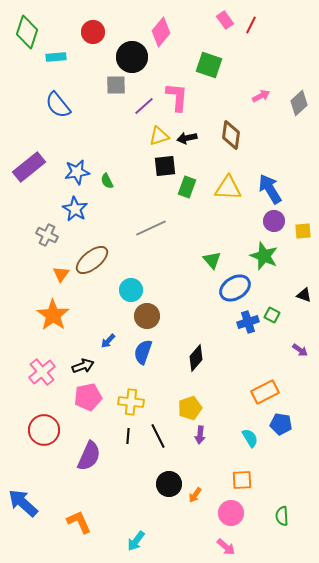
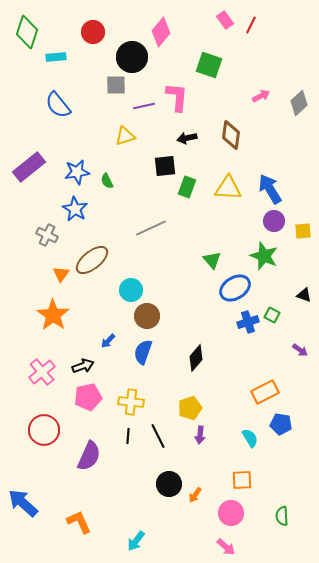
purple line at (144, 106): rotated 30 degrees clockwise
yellow triangle at (159, 136): moved 34 px left
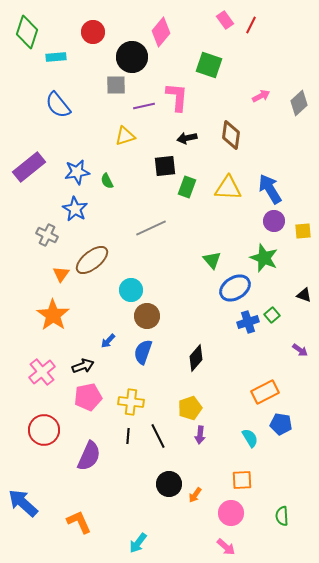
green star at (264, 256): moved 2 px down
green square at (272, 315): rotated 21 degrees clockwise
cyan arrow at (136, 541): moved 2 px right, 2 px down
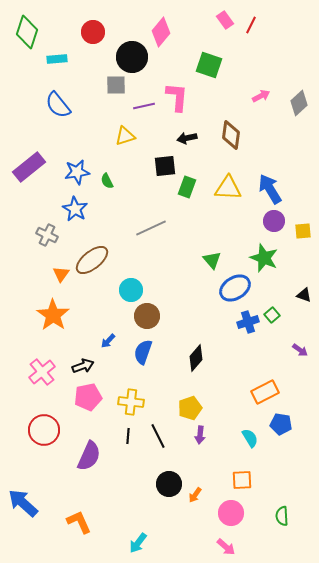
cyan rectangle at (56, 57): moved 1 px right, 2 px down
